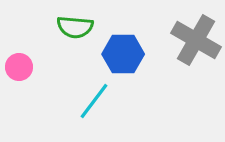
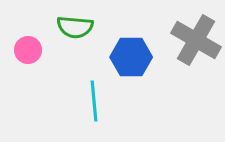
blue hexagon: moved 8 px right, 3 px down
pink circle: moved 9 px right, 17 px up
cyan line: rotated 42 degrees counterclockwise
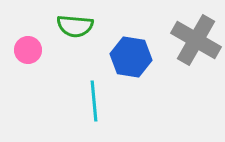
green semicircle: moved 1 px up
blue hexagon: rotated 9 degrees clockwise
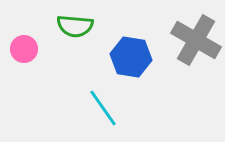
pink circle: moved 4 px left, 1 px up
cyan line: moved 9 px right, 7 px down; rotated 30 degrees counterclockwise
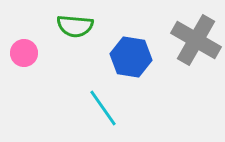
pink circle: moved 4 px down
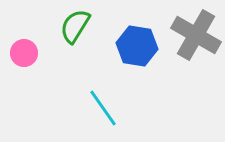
green semicircle: rotated 117 degrees clockwise
gray cross: moved 5 px up
blue hexagon: moved 6 px right, 11 px up
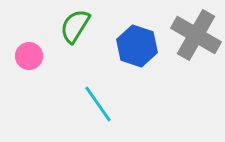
blue hexagon: rotated 9 degrees clockwise
pink circle: moved 5 px right, 3 px down
cyan line: moved 5 px left, 4 px up
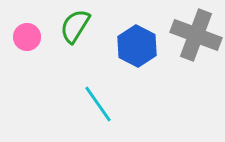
gray cross: rotated 9 degrees counterclockwise
blue hexagon: rotated 9 degrees clockwise
pink circle: moved 2 px left, 19 px up
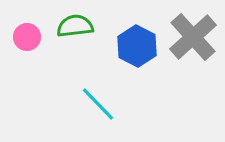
green semicircle: rotated 51 degrees clockwise
gray cross: moved 3 px left, 2 px down; rotated 27 degrees clockwise
cyan line: rotated 9 degrees counterclockwise
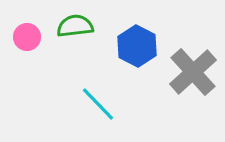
gray cross: moved 35 px down
